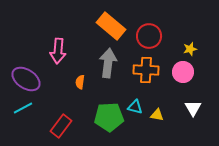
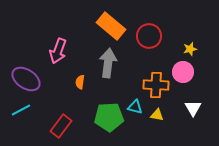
pink arrow: rotated 15 degrees clockwise
orange cross: moved 10 px right, 15 px down
cyan line: moved 2 px left, 2 px down
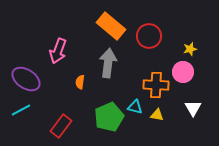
green pentagon: rotated 20 degrees counterclockwise
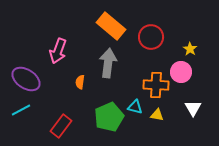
red circle: moved 2 px right, 1 px down
yellow star: rotated 24 degrees counterclockwise
pink circle: moved 2 px left
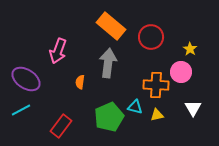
yellow triangle: rotated 24 degrees counterclockwise
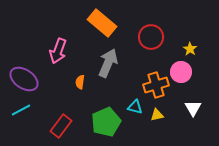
orange rectangle: moved 9 px left, 3 px up
gray arrow: rotated 16 degrees clockwise
purple ellipse: moved 2 px left
orange cross: rotated 20 degrees counterclockwise
green pentagon: moved 3 px left, 5 px down
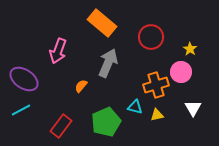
orange semicircle: moved 1 px right, 4 px down; rotated 32 degrees clockwise
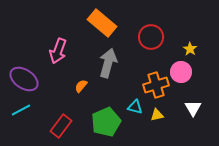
gray arrow: rotated 8 degrees counterclockwise
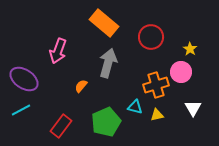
orange rectangle: moved 2 px right
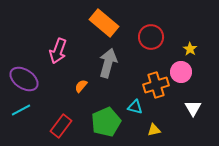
yellow triangle: moved 3 px left, 15 px down
